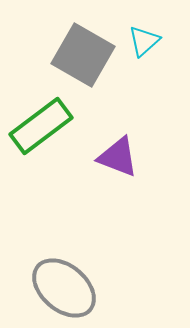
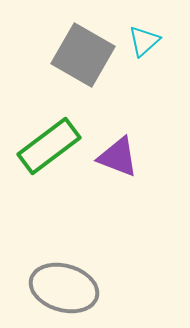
green rectangle: moved 8 px right, 20 px down
gray ellipse: rotated 24 degrees counterclockwise
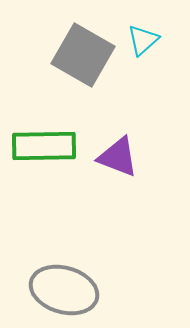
cyan triangle: moved 1 px left, 1 px up
green rectangle: moved 5 px left; rotated 36 degrees clockwise
gray ellipse: moved 2 px down
